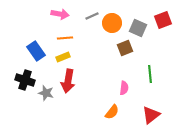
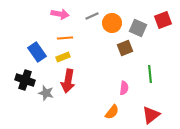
blue rectangle: moved 1 px right, 1 px down
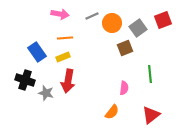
gray square: rotated 30 degrees clockwise
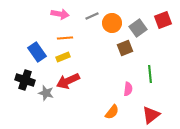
red arrow: rotated 55 degrees clockwise
pink semicircle: moved 4 px right, 1 px down
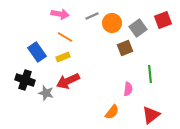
orange line: moved 1 px up; rotated 35 degrees clockwise
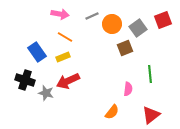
orange circle: moved 1 px down
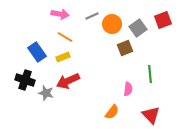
red triangle: rotated 36 degrees counterclockwise
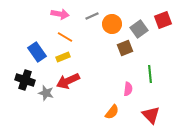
gray square: moved 1 px right, 1 px down
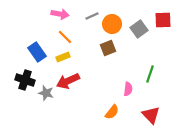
red square: rotated 18 degrees clockwise
orange line: rotated 14 degrees clockwise
brown square: moved 17 px left
green line: rotated 24 degrees clockwise
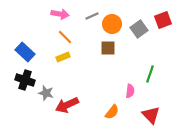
red square: rotated 18 degrees counterclockwise
brown square: rotated 21 degrees clockwise
blue rectangle: moved 12 px left; rotated 12 degrees counterclockwise
red arrow: moved 1 px left, 24 px down
pink semicircle: moved 2 px right, 2 px down
